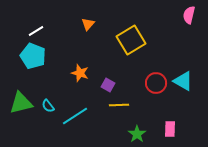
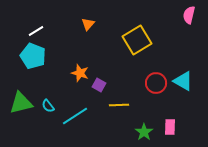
yellow square: moved 6 px right
purple square: moved 9 px left
pink rectangle: moved 2 px up
green star: moved 7 px right, 2 px up
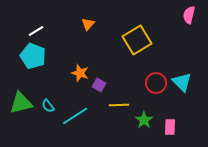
cyan triangle: moved 1 px left, 1 px down; rotated 15 degrees clockwise
green star: moved 12 px up
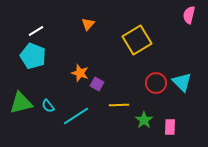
purple square: moved 2 px left, 1 px up
cyan line: moved 1 px right
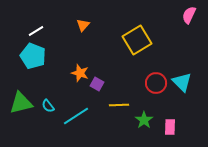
pink semicircle: rotated 12 degrees clockwise
orange triangle: moved 5 px left, 1 px down
